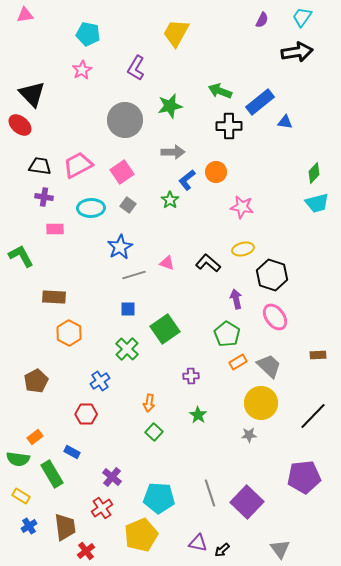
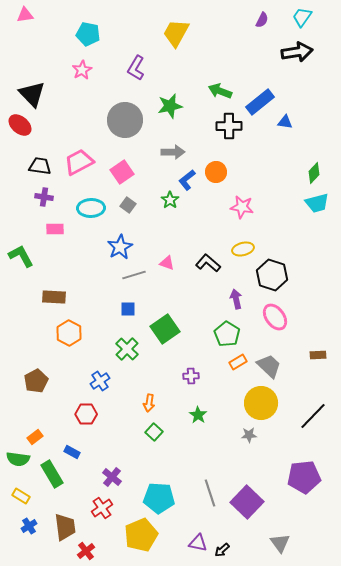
pink trapezoid at (78, 165): moved 1 px right, 3 px up
gray triangle at (280, 549): moved 6 px up
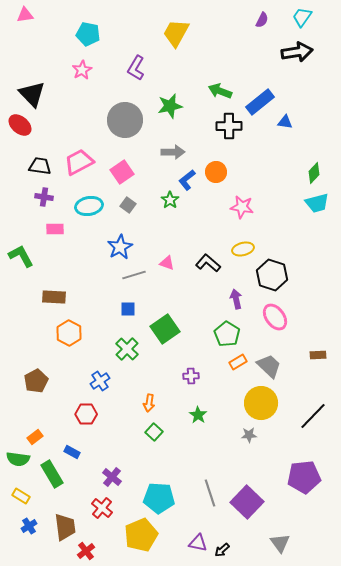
cyan ellipse at (91, 208): moved 2 px left, 2 px up; rotated 8 degrees counterclockwise
red cross at (102, 508): rotated 15 degrees counterclockwise
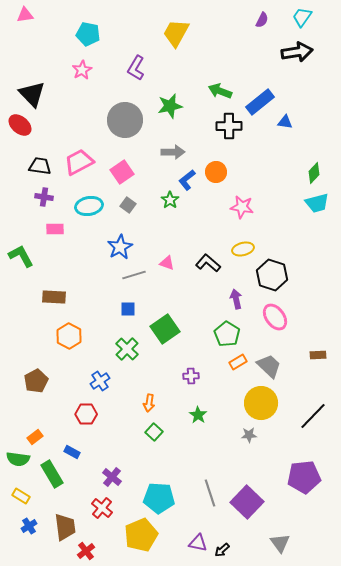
orange hexagon at (69, 333): moved 3 px down
